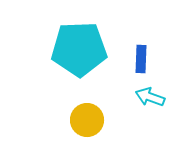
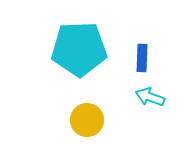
blue rectangle: moved 1 px right, 1 px up
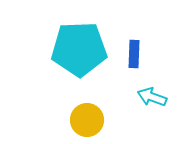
blue rectangle: moved 8 px left, 4 px up
cyan arrow: moved 2 px right
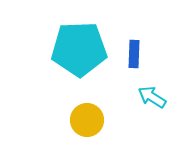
cyan arrow: rotated 12 degrees clockwise
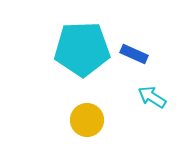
cyan pentagon: moved 3 px right
blue rectangle: rotated 68 degrees counterclockwise
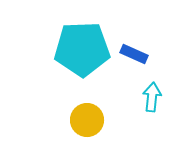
cyan arrow: rotated 64 degrees clockwise
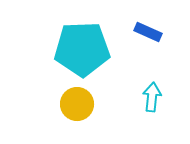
blue rectangle: moved 14 px right, 22 px up
yellow circle: moved 10 px left, 16 px up
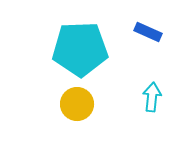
cyan pentagon: moved 2 px left
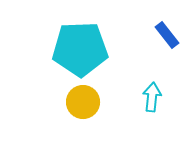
blue rectangle: moved 19 px right, 3 px down; rotated 28 degrees clockwise
yellow circle: moved 6 px right, 2 px up
